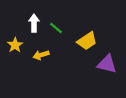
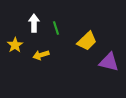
green line: rotated 32 degrees clockwise
yellow trapezoid: rotated 10 degrees counterclockwise
purple triangle: moved 2 px right, 2 px up
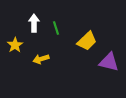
yellow arrow: moved 4 px down
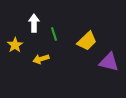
green line: moved 2 px left, 6 px down
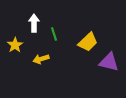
yellow trapezoid: moved 1 px right, 1 px down
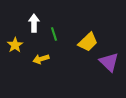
purple triangle: rotated 30 degrees clockwise
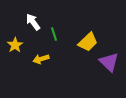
white arrow: moved 1 px left, 1 px up; rotated 36 degrees counterclockwise
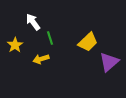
green line: moved 4 px left, 4 px down
purple triangle: rotated 35 degrees clockwise
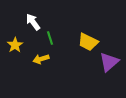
yellow trapezoid: rotated 70 degrees clockwise
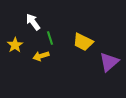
yellow trapezoid: moved 5 px left
yellow arrow: moved 3 px up
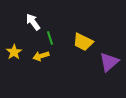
yellow star: moved 1 px left, 7 px down
